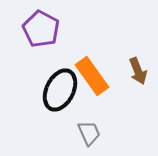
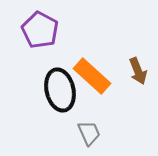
purple pentagon: moved 1 px left, 1 px down
orange rectangle: rotated 12 degrees counterclockwise
black ellipse: rotated 39 degrees counterclockwise
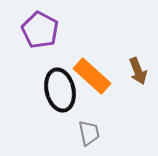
gray trapezoid: rotated 12 degrees clockwise
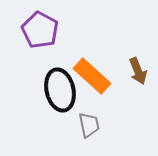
gray trapezoid: moved 8 px up
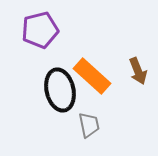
purple pentagon: rotated 30 degrees clockwise
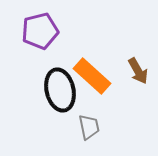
purple pentagon: moved 1 px down
brown arrow: rotated 8 degrees counterclockwise
gray trapezoid: moved 2 px down
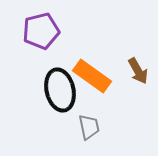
purple pentagon: moved 1 px right
orange rectangle: rotated 6 degrees counterclockwise
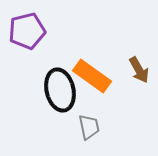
purple pentagon: moved 14 px left
brown arrow: moved 1 px right, 1 px up
